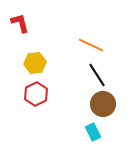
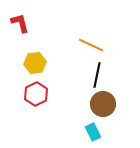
black line: rotated 45 degrees clockwise
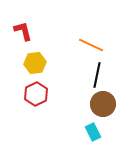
red L-shape: moved 3 px right, 8 px down
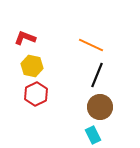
red L-shape: moved 2 px right, 7 px down; rotated 55 degrees counterclockwise
yellow hexagon: moved 3 px left, 3 px down; rotated 20 degrees clockwise
black line: rotated 10 degrees clockwise
brown circle: moved 3 px left, 3 px down
cyan rectangle: moved 3 px down
